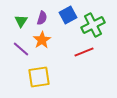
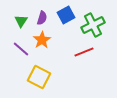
blue square: moved 2 px left
yellow square: rotated 35 degrees clockwise
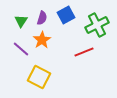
green cross: moved 4 px right
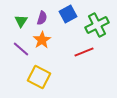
blue square: moved 2 px right, 1 px up
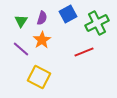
green cross: moved 2 px up
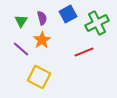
purple semicircle: rotated 32 degrees counterclockwise
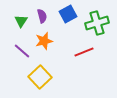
purple semicircle: moved 2 px up
green cross: rotated 10 degrees clockwise
orange star: moved 2 px right, 1 px down; rotated 18 degrees clockwise
purple line: moved 1 px right, 2 px down
yellow square: moved 1 px right; rotated 20 degrees clockwise
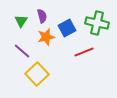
blue square: moved 1 px left, 14 px down
green cross: rotated 30 degrees clockwise
orange star: moved 2 px right, 4 px up
yellow square: moved 3 px left, 3 px up
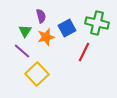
purple semicircle: moved 1 px left
green triangle: moved 4 px right, 10 px down
red line: rotated 42 degrees counterclockwise
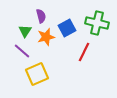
yellow square: rotated 20 degrees clockwise
